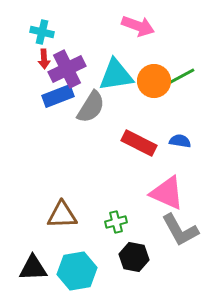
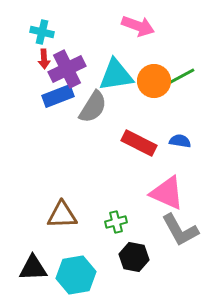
gray semicircle: moved 2 px right
cyan hexagon: moved 1 px left, 4 px down
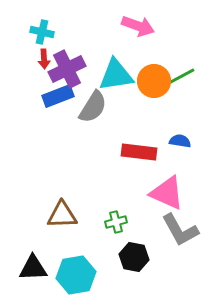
red rectangle: moved 9 px down; rotated 20 degrees counterclockwise
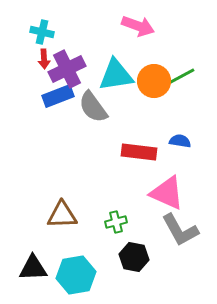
gray semicircle: rotated 112 degrees clockwise
